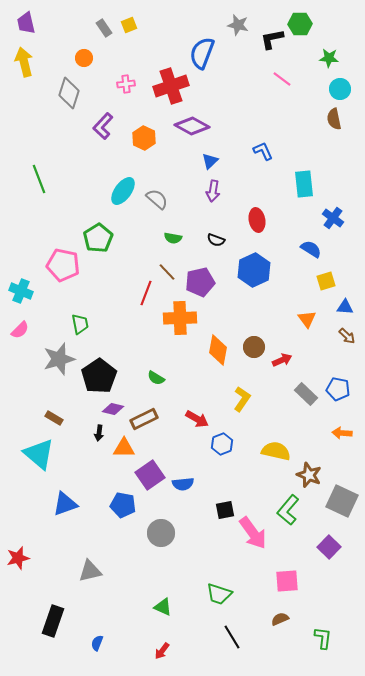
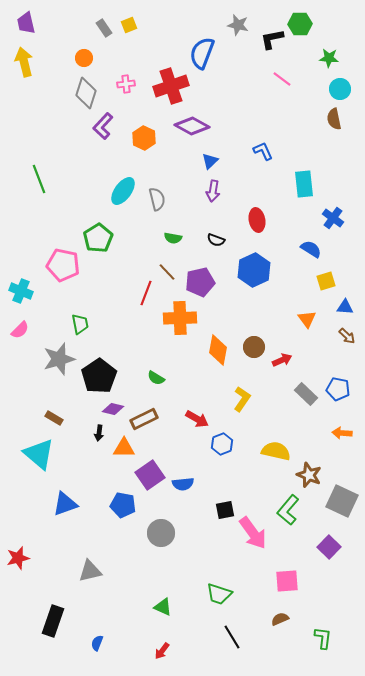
gray diamond at (69, 93): moved 17 px right
gray semicircle at (157, 199): rotated 35 degrees clockwise
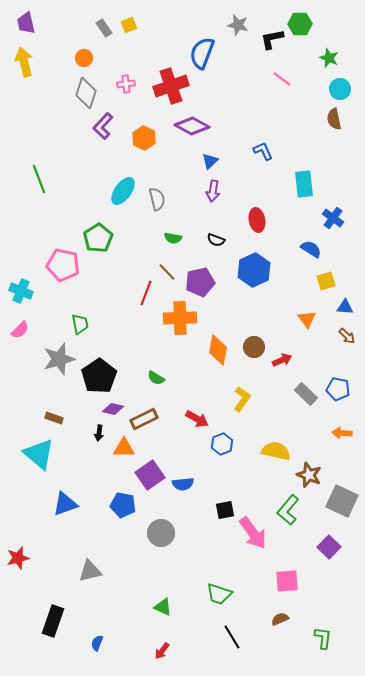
green star at (329, 58): rotated 18 degrees clockwise
brown rectangle at (54, 418): rotated 12 degrees counterclockwise
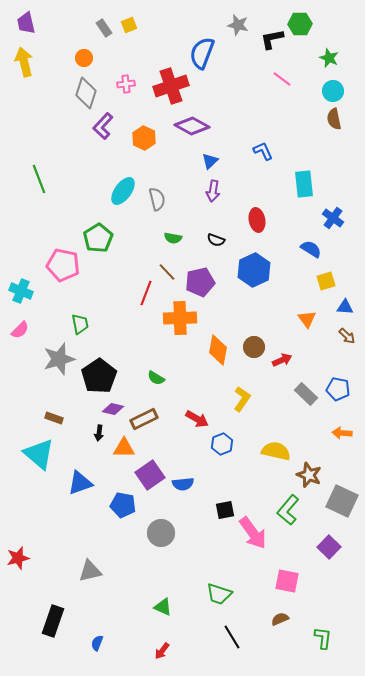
cyan circle at (340, 89): moved 7 px left, 2 px down
blue triangle at (65, 504): moved 15 px right, 21 px up
pink square at (287, 581): rotated 15 degrees clockwise
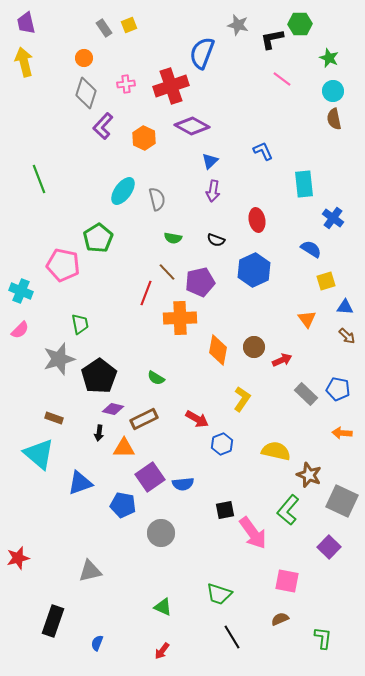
purple square at (150, 475): moved 2 px down
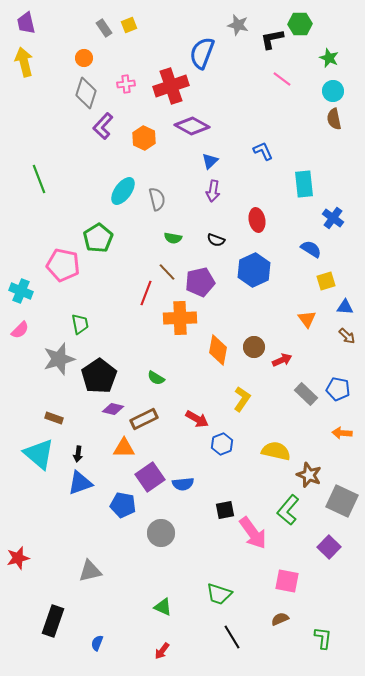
black arrow at (99, 433): moved 21 px left, 21 px down
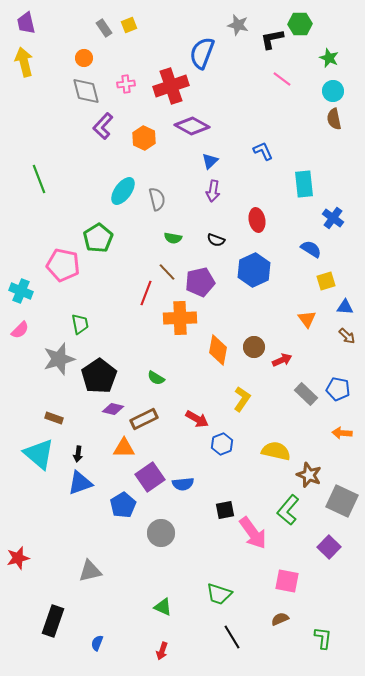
gray diamond at (86, 93): moved 2 px up; rotated 32 degrees counterclockwise
blue pentagon at (123, 505): rotated 30 degrees clockwise
red arrow at (162, 651): rotated 18 degrees counterclockwise
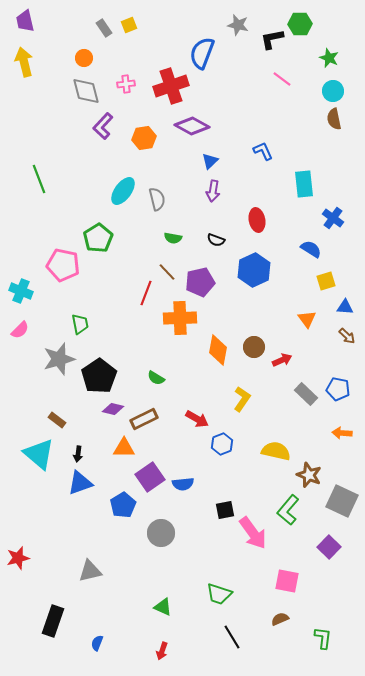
purple trapezoid at (26, 23): moved 1 px left, 2 px up
orange hexagon at (144, 138): rotated 25 degrees clockwise
brown rectangle at (54, 418): moved 3 px right, 2 px down; rotated 18 degrees clockwise
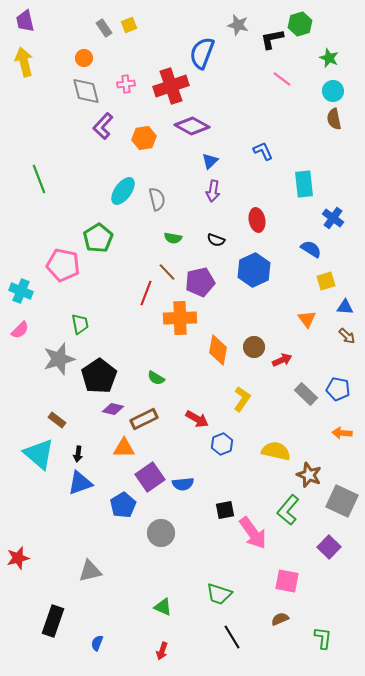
green hexagon at (300, 24): rotated 15 degrees counterclockwise
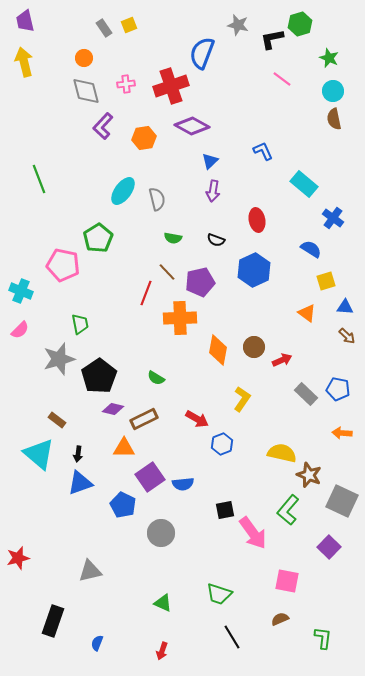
cyan rectangle at (304, 184): rotated 44 degrees counterclockwise
orange triangle at (307, 319): moved 6 px up; rotated 18 degrees counterclockwise
yellow semicircle at (276, 451): moved 6 px right, 2 px down
blue pentagon at (123, 505): rotated 15 degrees counterclockwise
green triangle at (163, 607): moved 4 px up
